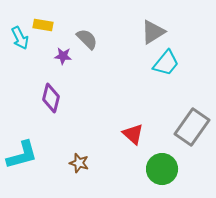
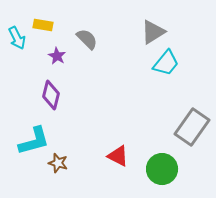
cyan arrow: moved 3 px left
purple star: moved 6 px left; rotated 24 degrees clockwise
purple diamond: moved 3 px up
red triangle: moved 15 px left, 22 px down; rotated 15 degrees counterclockwise
cyan L-shape: moved 12 px right, 14 px up
brown star: moved 21 px left
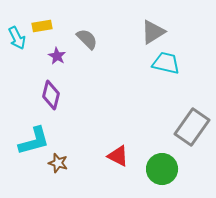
yellow rectangle: moved 1 px left, 1 px down; rotated 18 degrees counterclockwise
cyan trapezoid: rotated 116 degrees counterclockwise
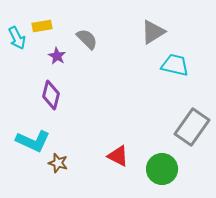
cyan trapezoid: moved 9 px right, 2 px down
cyan L-shape: moved 1 px left; rotated 40 degrees clockwise
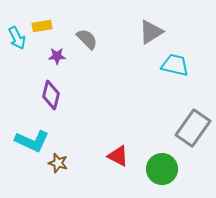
gray triangle: moved 2 px left
purple star: rotated 30 degrees counterclockwise
gray rectangle: moved 1 px right, 1 px down
cyan L-shape: moved 1 px left
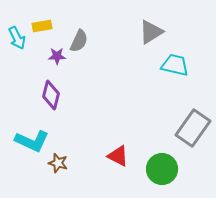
gray semicircle: moved 8 px left, 2 px down; rotated 70 degrees clockwise
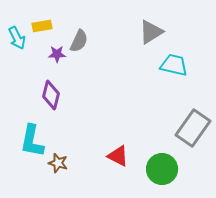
purple star: moved 2 px up
cyan trapezoid: moved 1 px left
cyan L-shape: rotated 76 degrees clockwise
